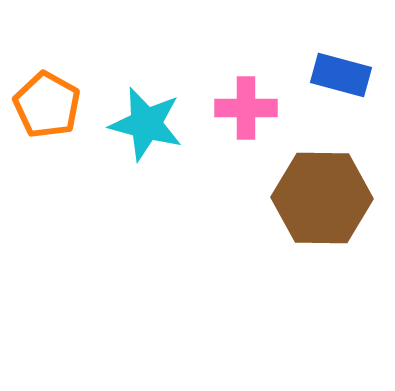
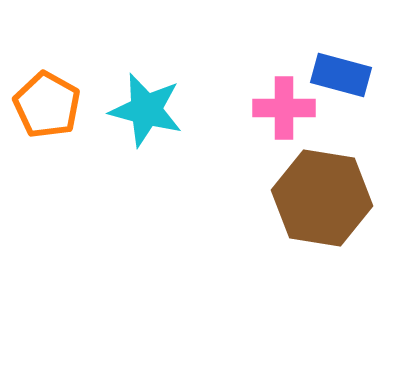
pink cross: moved 38 px right
cyan star: moved 14 px up
brown hexagon: rotated 8 degrees clockwise
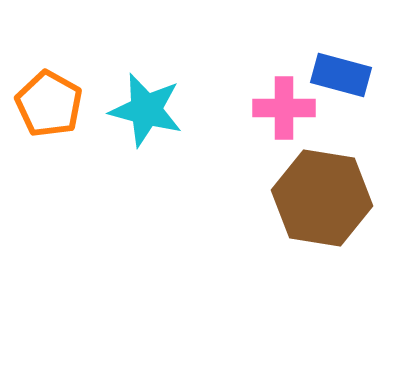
orange pentagon: moved 2 px right, 1 px up
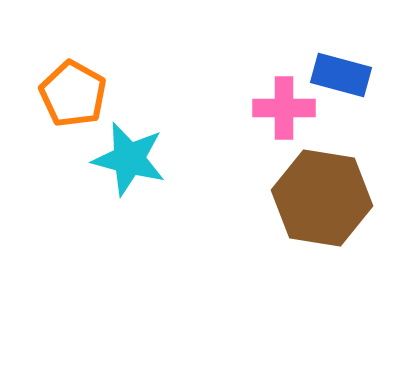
orange pentagon: moved 24 px right, 10 px up
cyan star: moved 17 px left, 49 px down
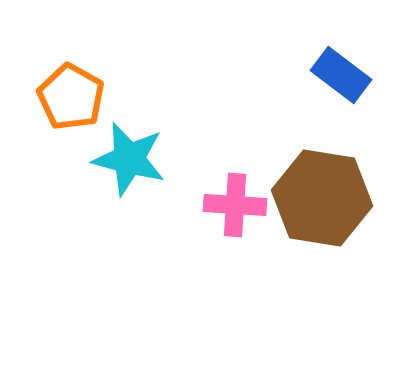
blue rectangle: rotated 22 degrees clockwise
orange pentagon: moved 2 px left, 3 px down
pink cross: moved 49 px left, 97 px down; rotated 4 degrees clockwise
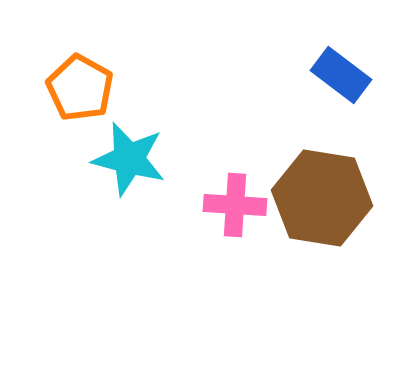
orange pentagon: moved 9 px right, 9 px up
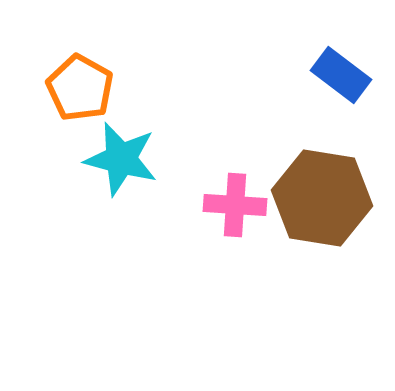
cyan star: moved 8 px left
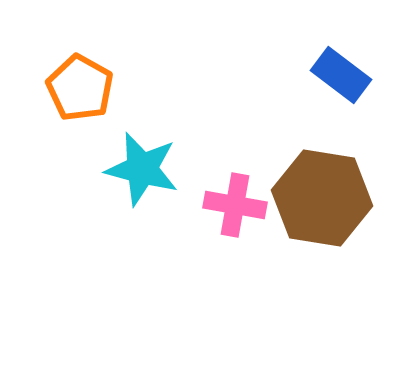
cyan star: moved 21 px right, 10 px down
pink cross: rotated 6 degrees clockwise
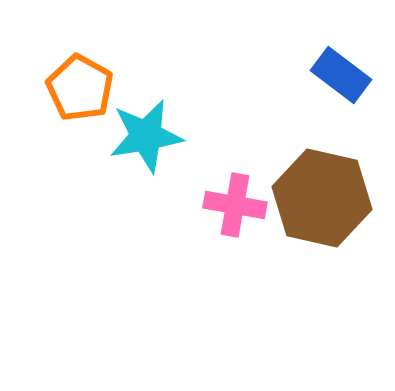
cyan star: moved 4 px right, 33 px up; rotated 24 degrees counterclockwise
brown hexagon: rotated 4 degrees clockwise
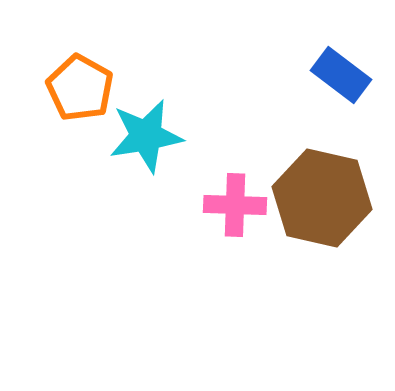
pink cross: rotated 8 degrees counterclockwise
